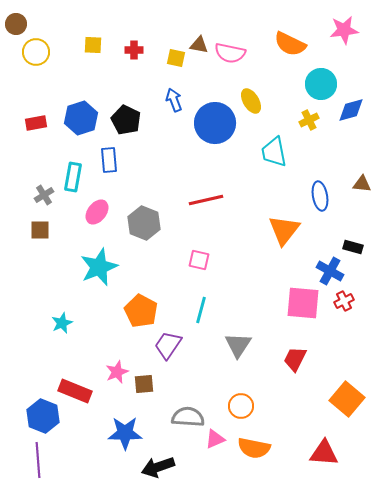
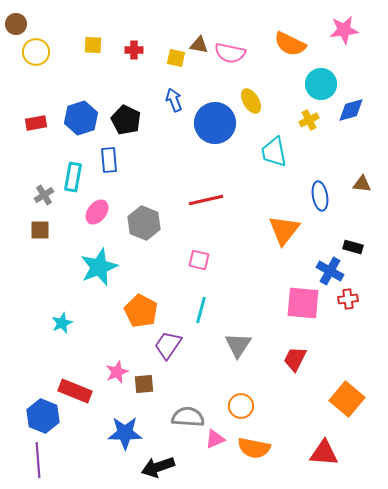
red cross at (344, 301): moved 4 px right, 2 px up; rotated 18 degrees clockwise
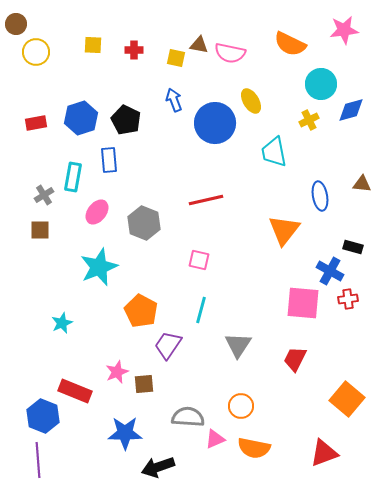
red triangle at (324, 453): rotated 24 degrees counterclockwise
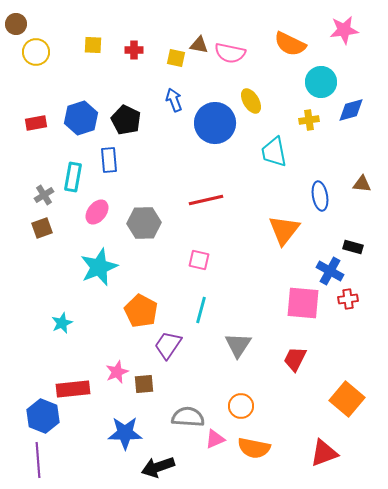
cyan circle at (321, 84): moved 2 px up
yellow cross at (309, 120): rotated 18 degrees clockwise
gray hexagon at (144, 223): rotated 24 degrees counterclockwise
brown square at (40, 230): moved 2 px right, 2 px up; rotated 20 degrees counterclockwise
red rectangle at (75, 391): moved 2 px left, 2 px up; rotated 28 degrees counterclockwise
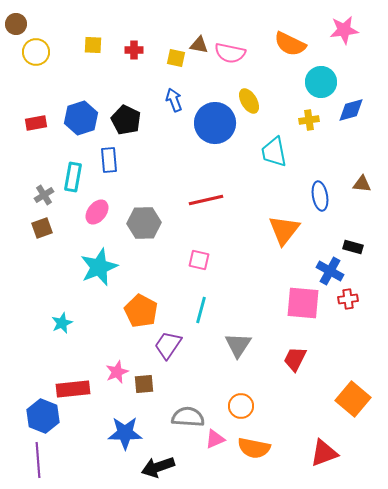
yellow ellipse at (251, 101): moved 2 px left
orange square at (347, 399): moved 6 px right
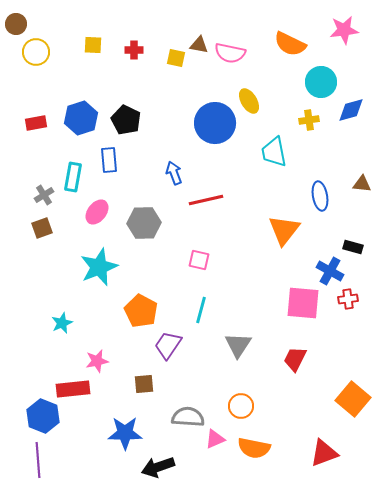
blue arrow at (174, 100): moved 73 px down
pink star at (117, 372): moved 20 px left, 11 px up; rotated 10 degrees clockwise
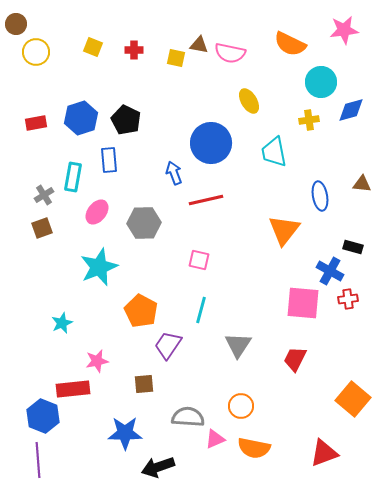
yellow square at (93, 45): moved 2 px down; rotated 18 degrees clockwise
blue circle at (215, 123): moved 4 px left, 20 px down
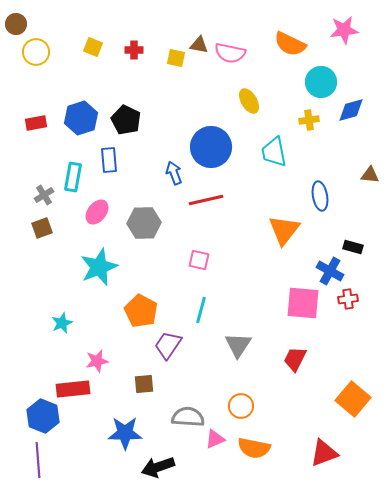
blue circle at (211, 143): moved 4 px down
brown triangle at (362, 184): moved 8 px right, 9 px up
